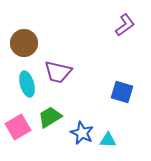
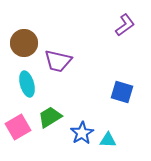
purple trapezoid: moved 11 px up
blue star: rotated 15 degrees clockwise
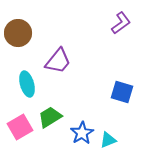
purple L-shape: moved 4 px left, 2 px up
brown circle: moved 6 px left, 10 px up
purple trapezoid: rotated 64 degrees counterclockwise
pink square: moved 2 px right
cyan triangle: rotated 24 degrees counterclockwise
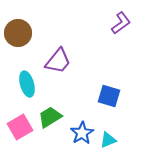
blue square: moved 13 px left, 4 px down
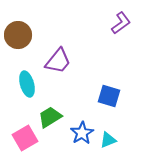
brown circle: moved 2 px down
pink square: moved 5 px right, 11 px down
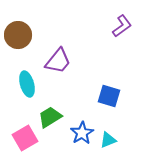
purple L-shape: moved 1 px right, 3 px down
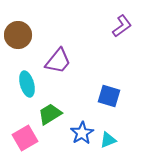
green trapezoid: moved 3 px up
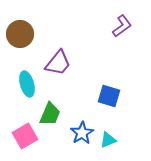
brown circle: moved 2 px right, 1 px up
purple trapezoid: moved 2 px down
green trapezoid: rotated 145 degrees clockwise
pink square: moved 2 px up
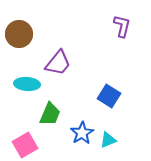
purple L-shape: rotated 40 degrees counterclockwise
brown circle: moved 1 px left
cyan ellipse: rotated 70 degrees counterclockwise
blue square: rotated 15 degrees clockwise
pink square: moved 9 px down
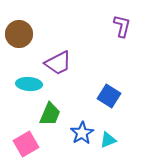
purple trapezoid: rotated 24 degrees clockwise
cyan ellipse: moved 2 px right
pink square: moved 1 px right, 1 px up
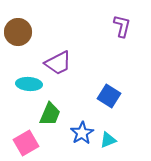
brown circle: moved 1 px left, 2 px up
pink square: moved 1 px up
